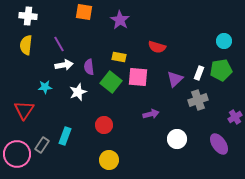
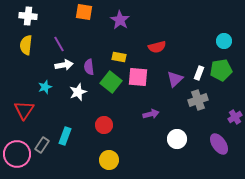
red semicircle: rotated 30 degrees counterclockwise
cyan star: rotated 16 degrees counterclockwise
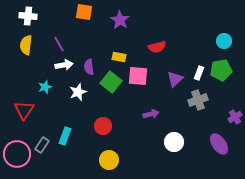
pink square: moved 1 px up
red circle: moved 1 px left, 1 px down
white circle: moved 3 px left, 3 px down
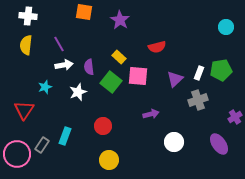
cyan circle: moved 2 px right, 14 px up
yellow rectangle: rotated 32 degrees clockwise
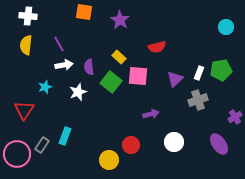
red circle: moved 28 px right, 19 px down
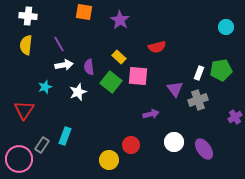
purple triangle: moved 10 px down; rotated 24 degrees counterclockwise
purple ellipse: moved 15 px left, 5 px down
pink circle: moved 2 px right, 5 px down
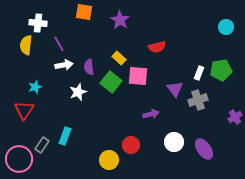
white cross: moved 10 px right, 7 px down
yellow rectangle: moved 1 px down
cyan star: moved 10 px left
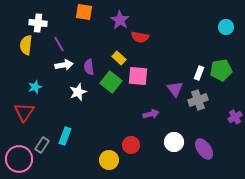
red semicircle: moved 17 px left, 10 px up; rotated 24 degrees clockwise
red triangle: moved 2 px down
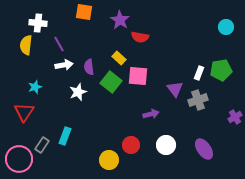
white circle: moved 8 px left, 3 px down
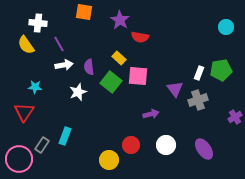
yellow semicircle: rotated 42 degrees counterclockwise
cyan star: rotated 24 degrees clockwise
